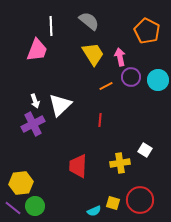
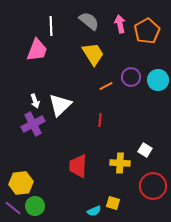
orange pentagon: rotated 15 degrees clockwise
pink arrow: moved 33 px up
yellow cross: rotated 12 degrees clockwise
red circle: moved 13 px right, 14 px up
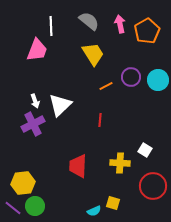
yellow hexagon: moved 2 px right
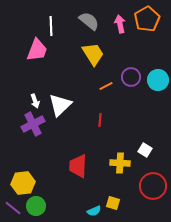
orange pentagon: moved 12 px up
green circle: moved 1 px right
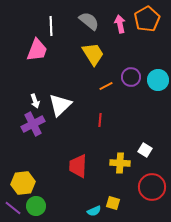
red circle: moved 1 px left, 1 px down
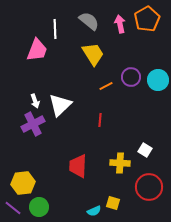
white line: moved 4 px right, 3 px down
red circle: moved 3 px left
green circle: moved 3 px right, 1 px down
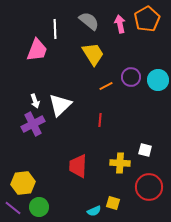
white square: rotated 16 degrees counterclockwise
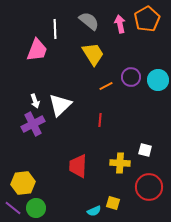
green circle: moved 3 px left, 1 px down
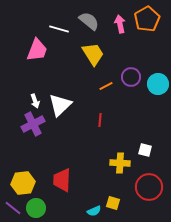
white line: moved 4 px right; rotated 72 degrees counterclockwise
cyan circle: moved 4 px down
red trapezoid: moved 16 px left, 14 px down
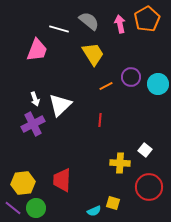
white arrow: moved 2 px up
white square: rotated 24 degrees clockwise
